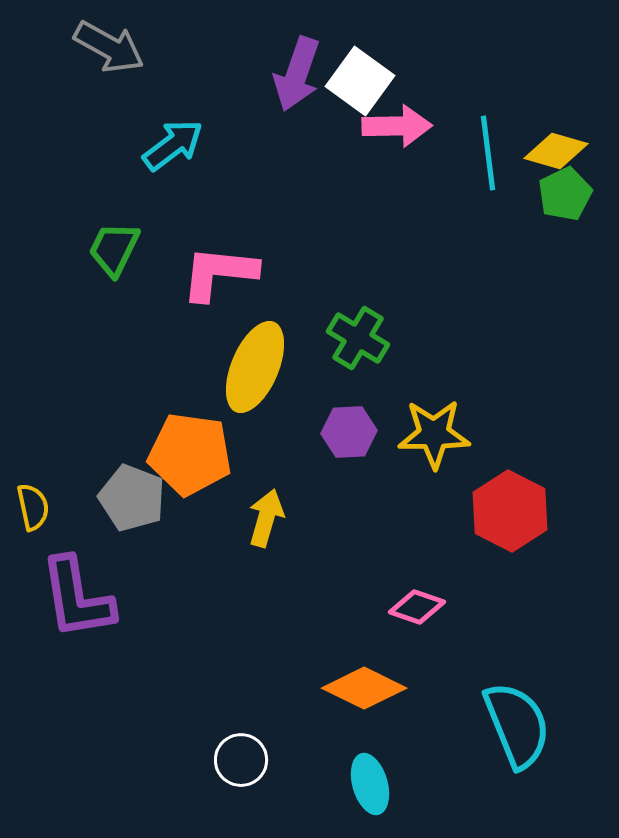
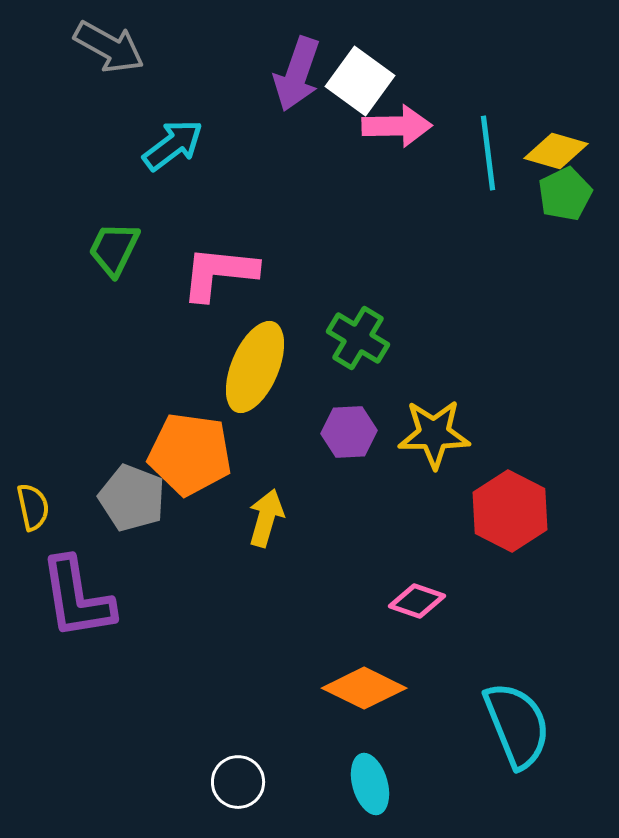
pink diamond: moved 6 px up
white circle: moved 3 px left, 22 px down
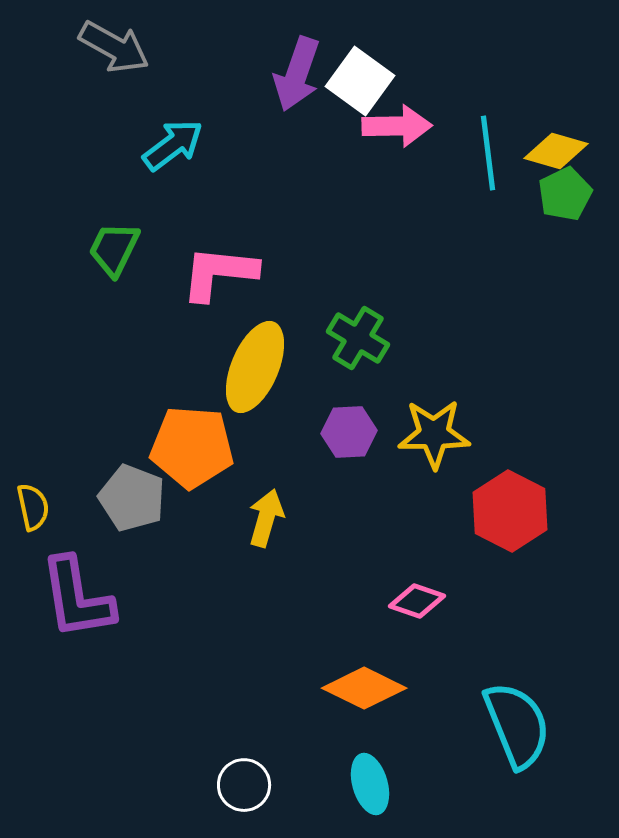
gray arrow: moved 5 px right
orange pentagon: moved 2 px right, 7 px up; rotated 4 degrees counterclockwise
white circle: moved 6 px right, 3 px down
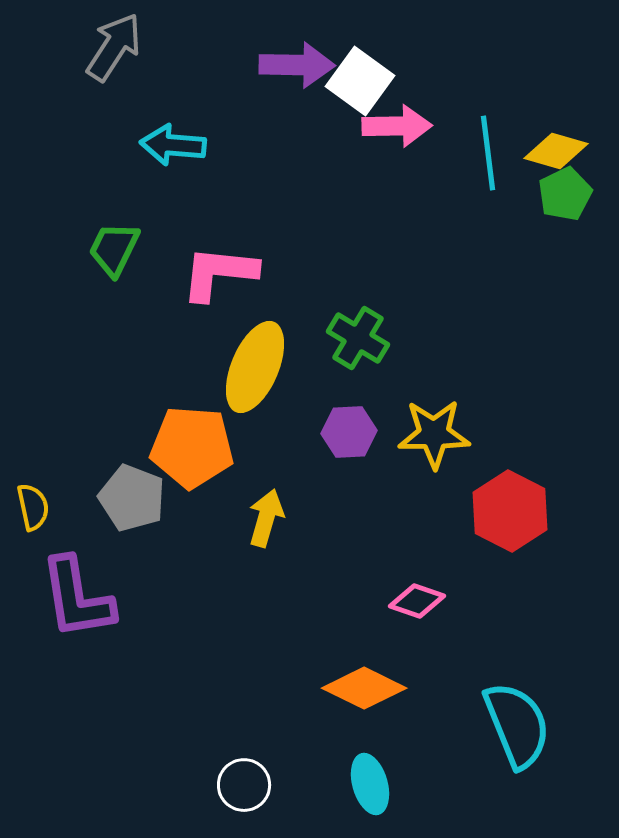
gray arrow: rotated 86 degrees counterclockwise
purple arrow: moved 9 px up; rotated 108 degrees counterclockwise
cyan arrow: rotated 138 degrees counterclockwise
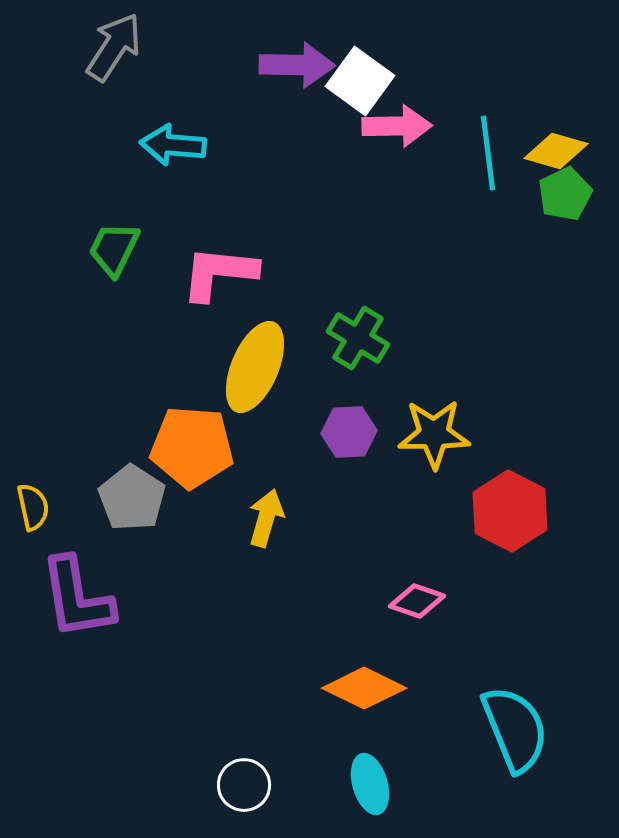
gray pentagon: rotated 12 degrees clockwise
cyan semicircle: moved 2 px left, 4 px down
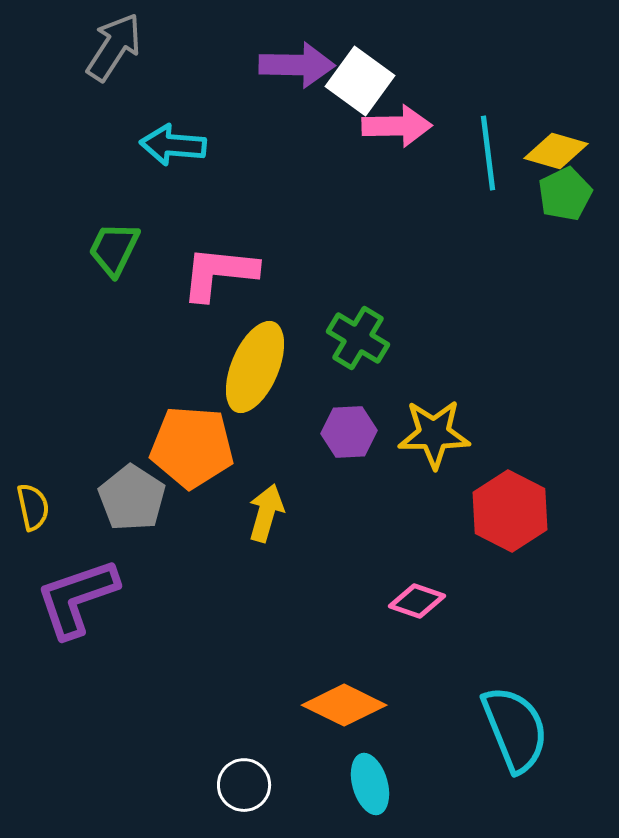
yellow arrow: moved 5 px up
purple L-shape: rotated 80 degrees clockwise
orange diamond: moved 20 px left, 17 px down
